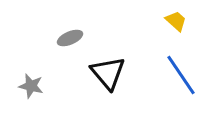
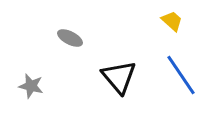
yellow trapezoid: moved 4 px left
gray ellipse: rotated 50 degrees clockwise
black triangle: moved 11 px right, 4 px down
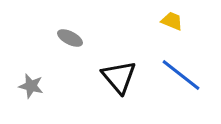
yellow trapezoid: rotated 20 degrees counterclockwise
blue line: rotated 18 degrees counterclockwise
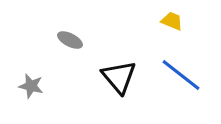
gray ellipse: moved 2 px down
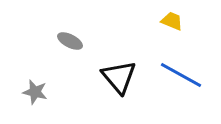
gray ellipse: moved 1 px down
blue line: rotated 9 degrees counterclockwise
gray star: moved 4 px right, 6 px down
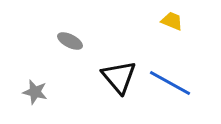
blue line: moved 11 px left, 8 px down
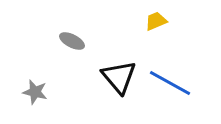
yellow trapezoid: moved 16 px left; rotated 45 degrees counterclockwise
gray ellipse: moved 2 px right
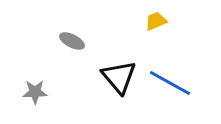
gray star: rotated 15 degrees counterclockwise
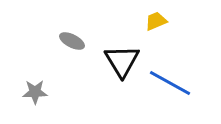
black triangle: moved 3 px right, 16 px up; rotated 9 degrees clockwise
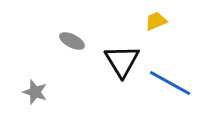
gray star: rotated 20 degrees clockwise
